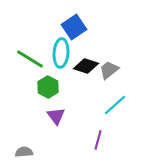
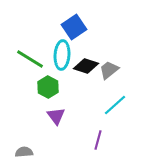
cyan ellipse: moved 1 px right, 2 px down
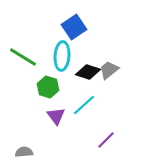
cyan ellipse: moved 1 px down
green line: moved 7 px left, 2 px up
black diamond: moved 2 px right, 6 px down
green hexagon: rotated 10 degrees counterclockwise
cyan line: moved 31 px left
purple line: moved 8 px right; rotated 30 degrees clockwise
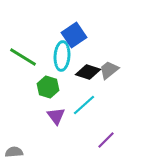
blue square: moved 8 px down
gray semicircle: moved 10 px left
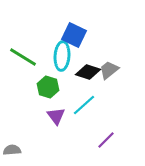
blue square: rotated 30 degrees counterclockwise
gray semicircle: moved 2 px left, 2 px up
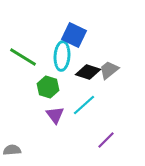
purple triangle: moved 1 px left, 1 px up
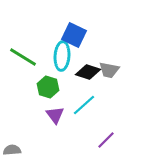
gray trapezoid: rotated 130 degrees counterclockwise
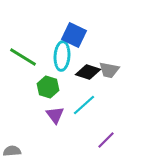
gray semicircle: moved 1 px down
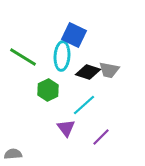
green hexagon: moved 3 px down; rotated 15 degrees clockwise
purple triangle: moved 11 px right, 13 px down
purple line: moved 5 px left, 3 px up
gray semicircle: moved 1 px right, 3 px down
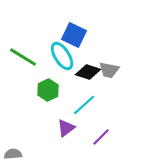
cyan ellipse: rotated 36 degrees counterclockwise
purple triangle: rotated 30 degrees clockwise
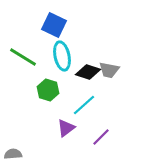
blue square: moved 20 px left, 10 px up
cyan ellipse: rotated 20 degrees clockwise
green hexagon: rotated 15 degrees counterclockwise
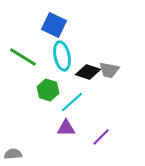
cyan line: moved 12 px left, 3 px up
purple triangle: rotated 36 degrees clockwise
